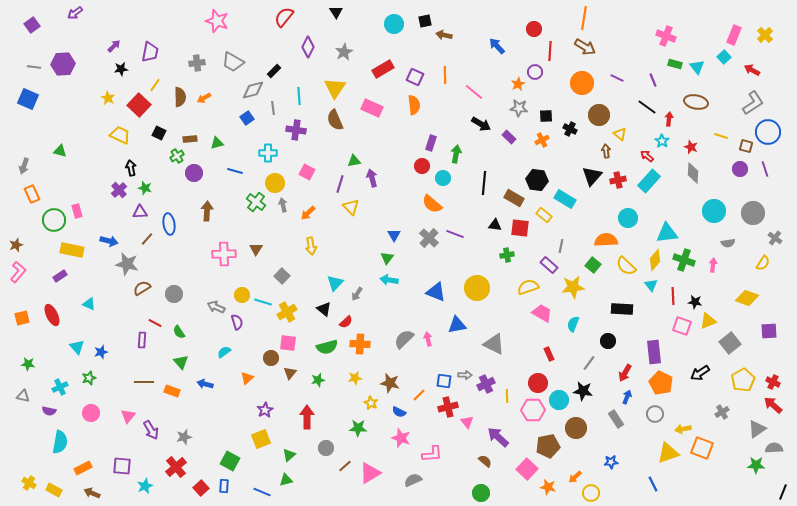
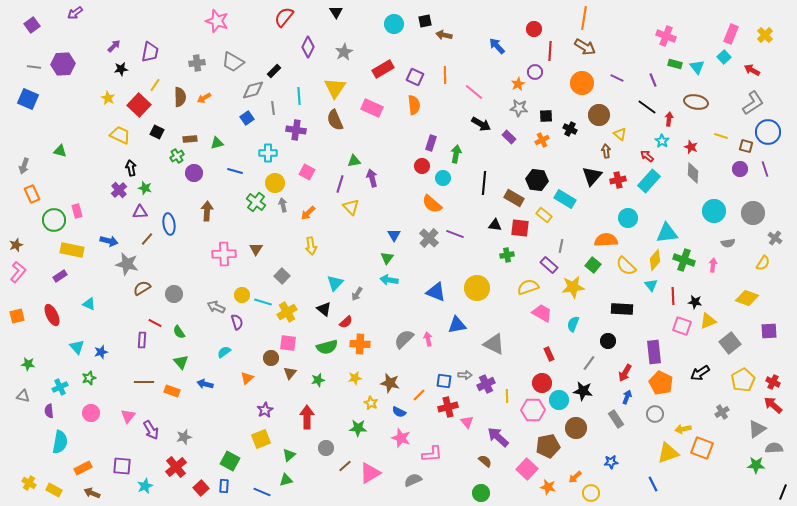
pink rectangle at (734, 35): moved 3 px left, 1 px up
black square at (159, 133): moved 2 px left, 1 px up
orange square at (22, 318): moved 5 px left, 2 px up
red circle at (538, 383): moved 4 px right
purple semicircle at (49, 411): rotated 72 degrees clockwise
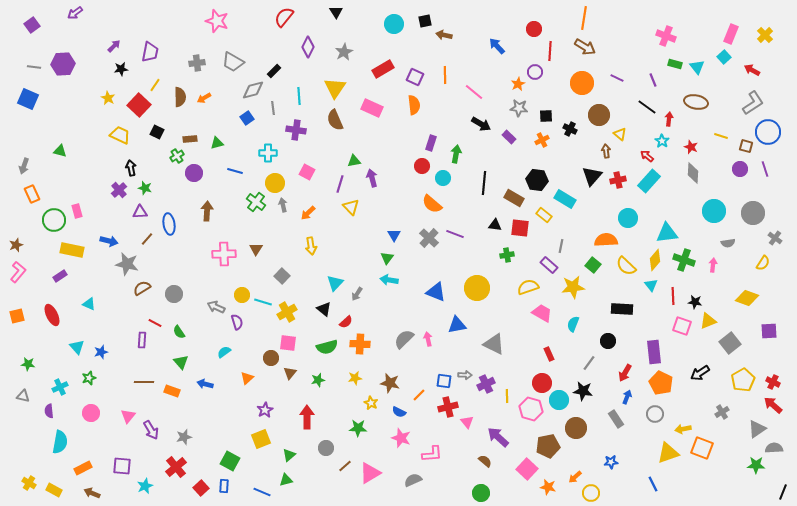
pink hexagon at (533, 410): moved 2 px left, 1 px up; rotated 15 degrees clockwise
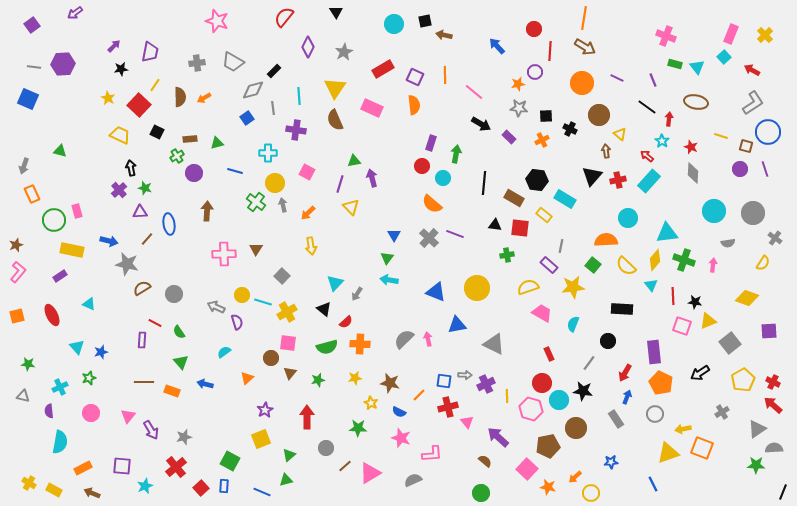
orange star at (518, 84): rotated 16 degrees clockwise
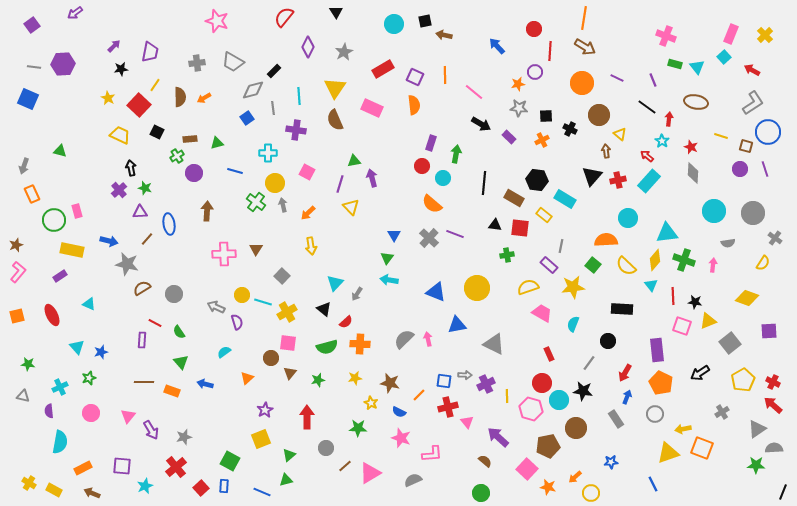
purple rectangle at (654, 352): moved 3 px right, 2 px up
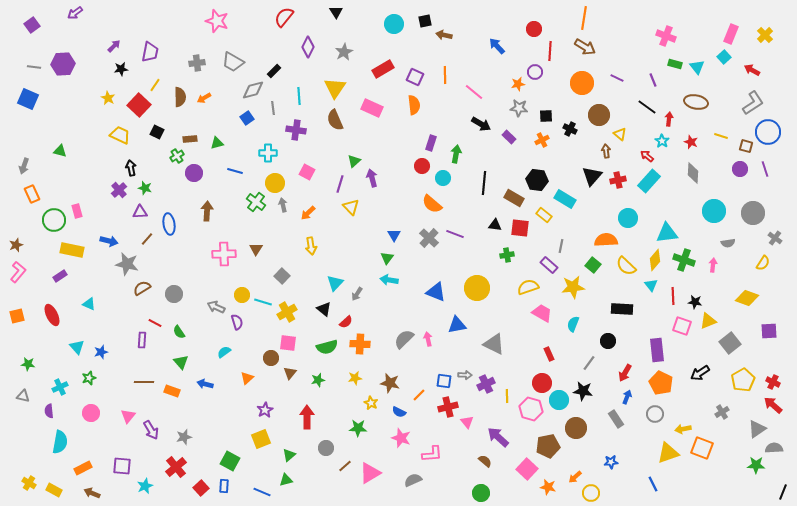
red star at (691, 147): moved 5 px up
green triangle at (354, 161): rotated 32 degrees counterclockwise
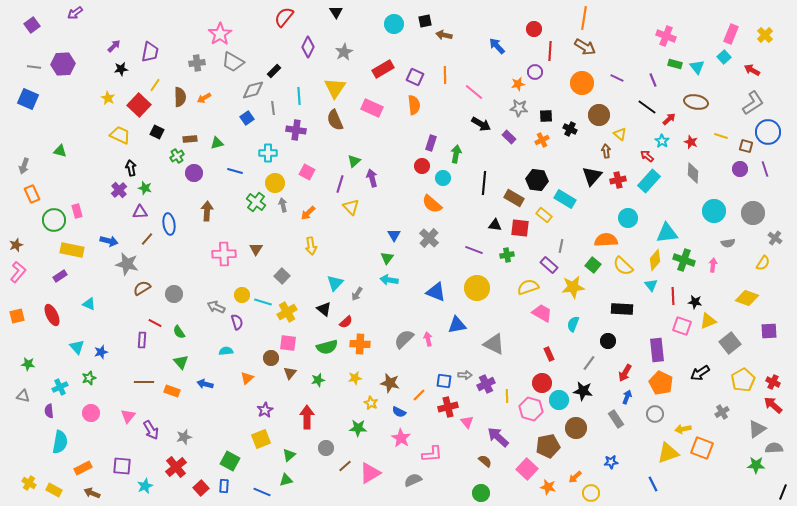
pink star at (217, 21): moved 3 px right, 13 px down; rotated 20 degrees clockwise
red arrow at (669, 119): rotated 40 degrees clockwise
purple line at (455, 234): moved 19 px right, 16 px down
yellow semicircle at (626, 266): moved 3 px left
cyan semicircle at (224, 352): moved 2 px right, 1 px up; rotated 32 degrees clockwise
pink star at (401, 438): rotated 12 degrees clockwise
